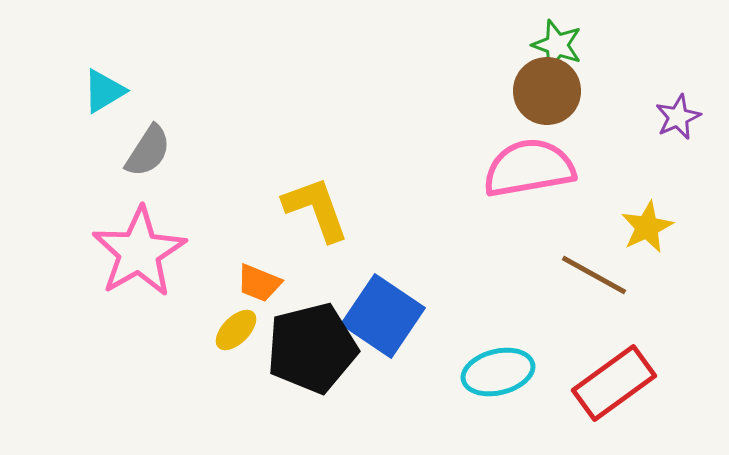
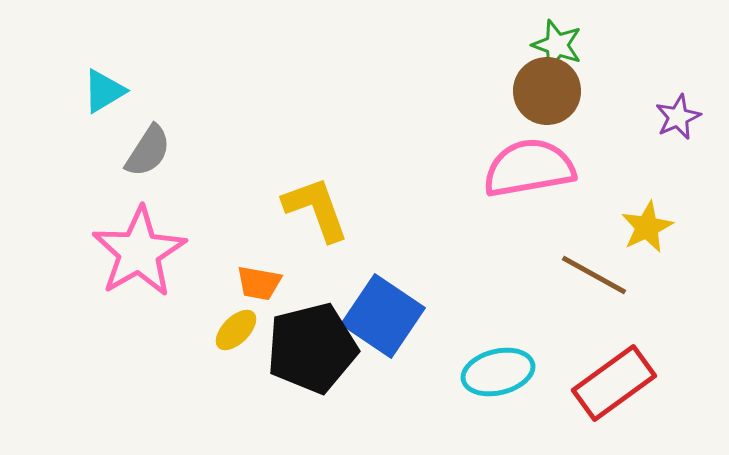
orange trapezoid: rotated 12 degrees counterclockwise
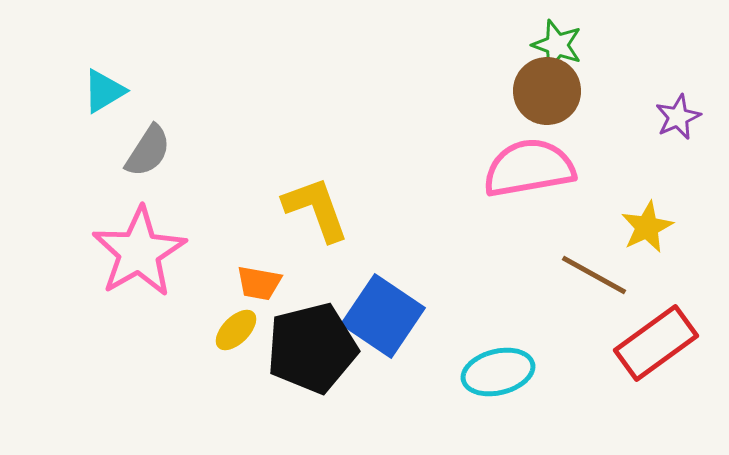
red rectangle: moved 42 px right, 40 px up
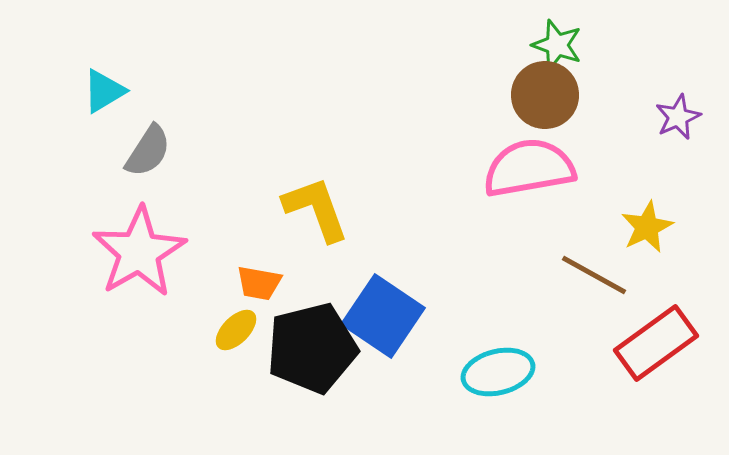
brown circle: moved 2 px left, 4 px down
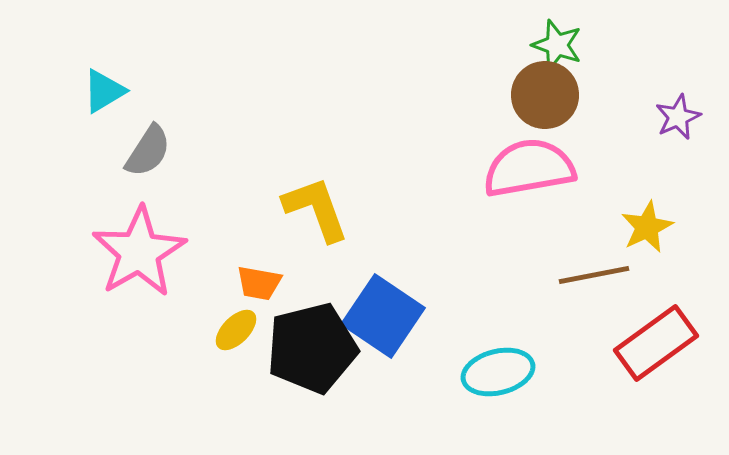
brown line: rotated 40 degrees counterclockwise
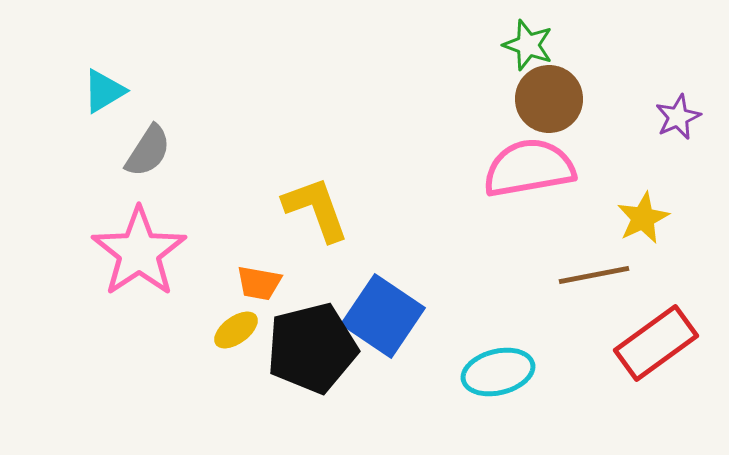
green star: moved 29 px left
brown circle: moved 4 px right, 4 px down
yellow star: moved 4 px left, 9 px up
pink star: rotated 4 degrees counterclockwise
yellow ellipse: rotated 9 degrees clockwise
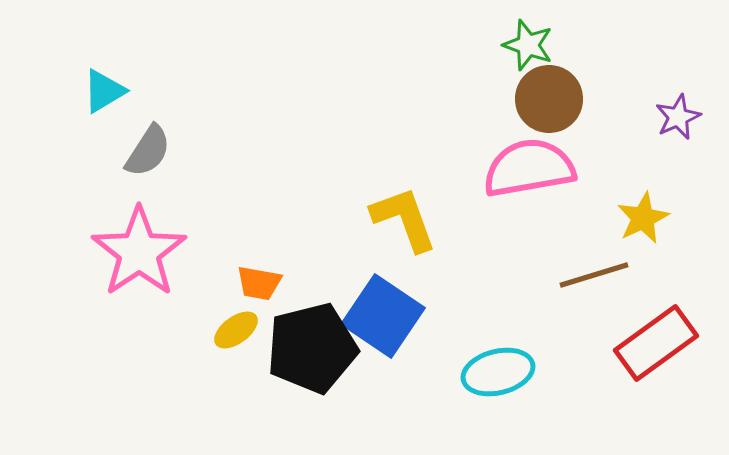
yellow L-shape: moved 88 px right, 10 px down
brown line: rotated 6 degrees counterclockwise
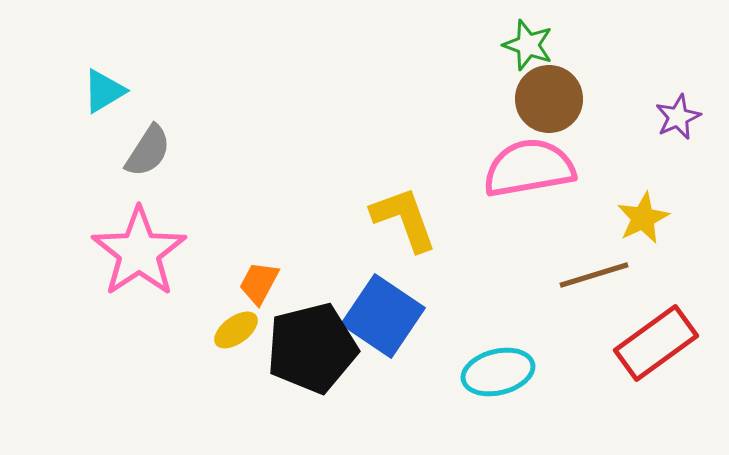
orange trapezoid: rotated 108 degrees clockwise
